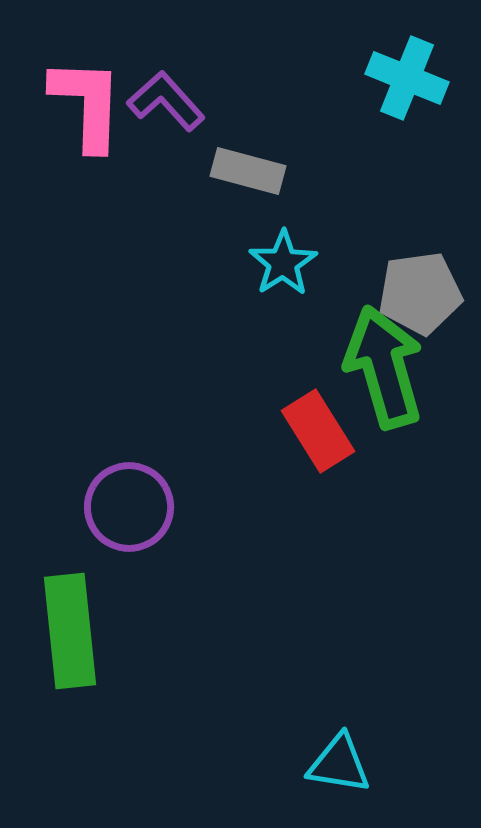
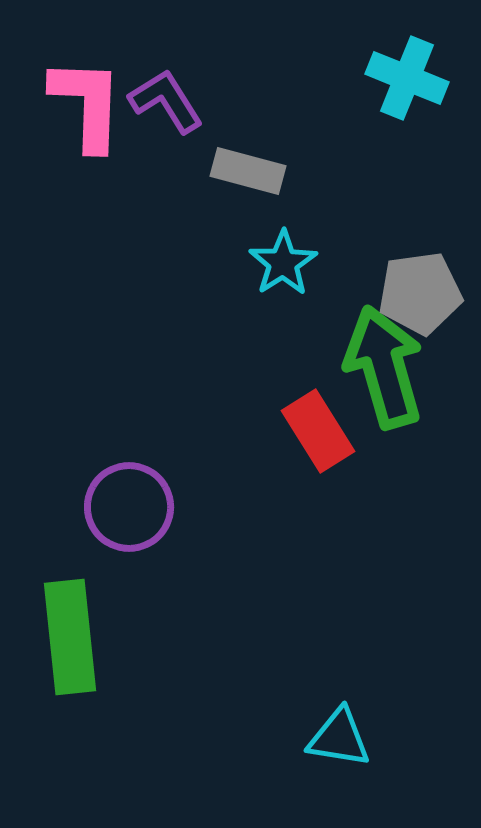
purple L-shape: rotated 10 degrees clockwise
green rectangle: moved 6 px down
cyan triangle: moved 26 px up
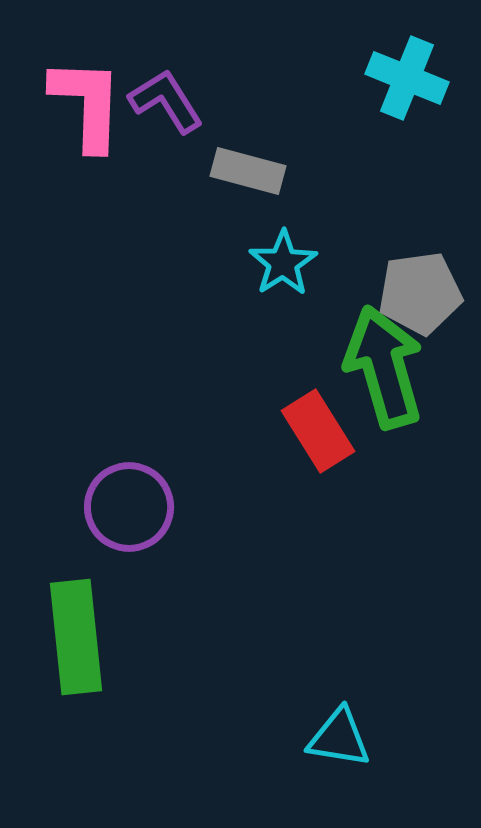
green rectangle: moved 6 px right
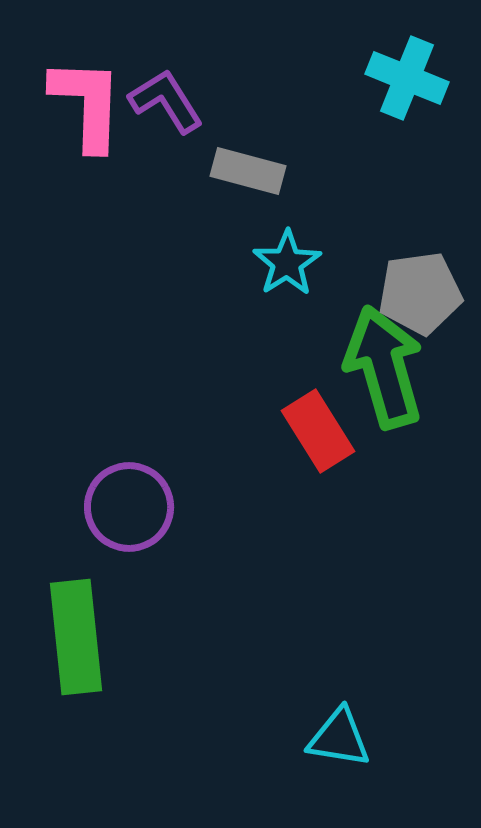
cyan star: moved 4 px right
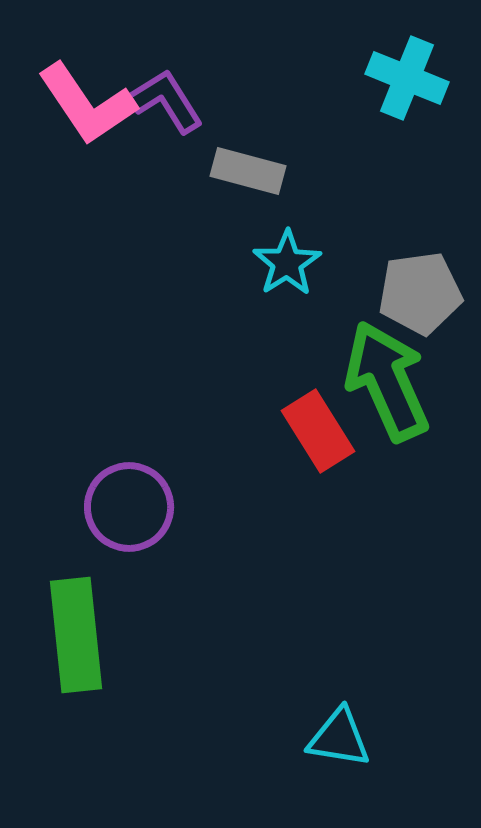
pink L-shape: rotated 144 degrees clockwise
green arrow: moved 3 px right, 14 px down; rotated 8 degrees counterclockwise
green rectangle: moved 2 px up
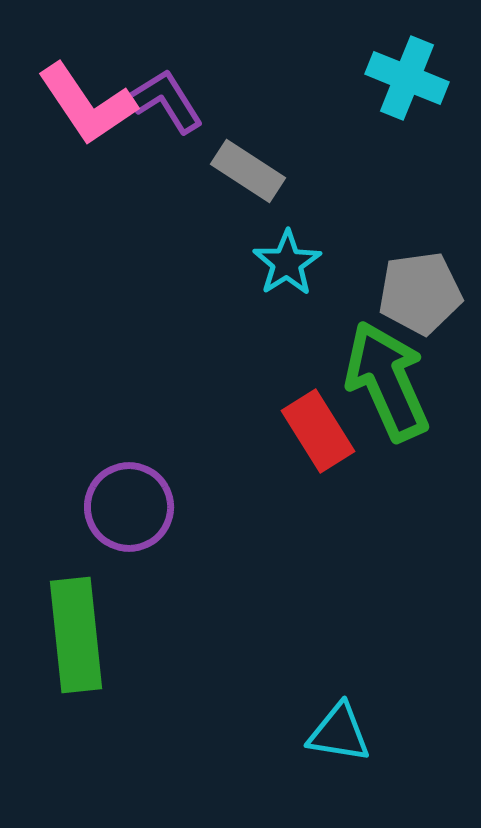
gray rectangle: rotated 18 degrees clockwise
cyan triangle: moved 5 px up
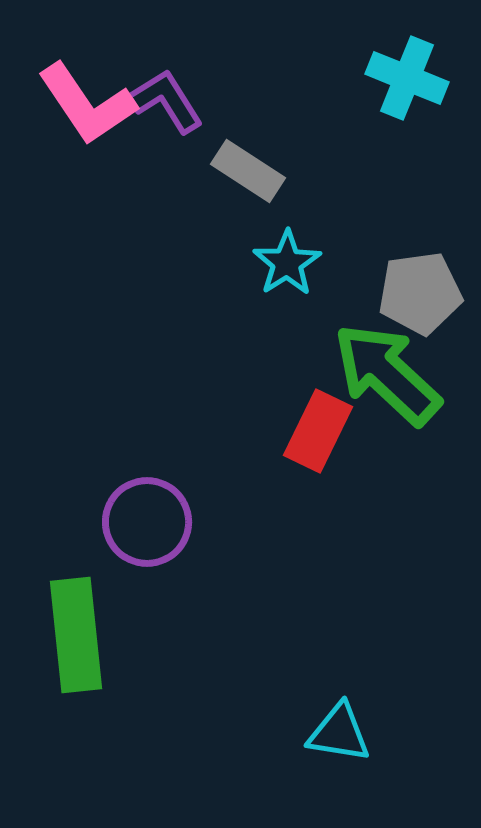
green arrow: moved 7 px up; rotated 23 degrees counterclockwise
red rectangle: rotated 58 degrees clockwise
purple circle: moved 18 px right, 15 px down
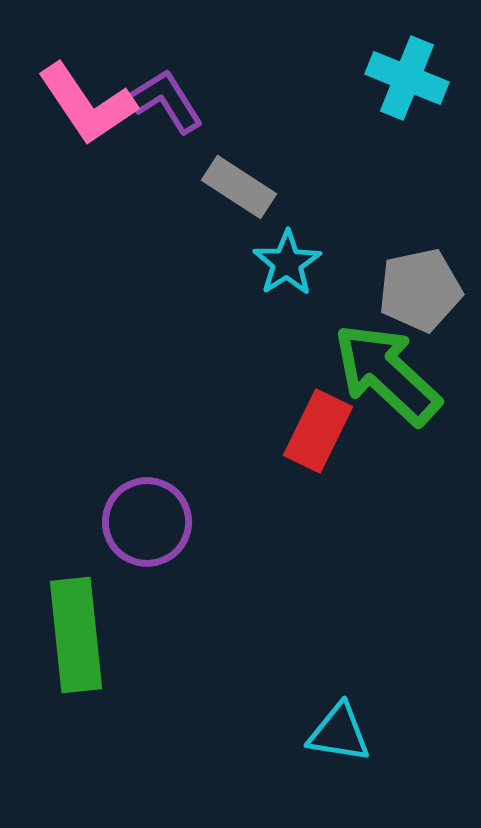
gray rectangle: moved 9 px left, 16 px down
gray pentagon: moved 3 px up; rotated 4 degrees counterclockwise
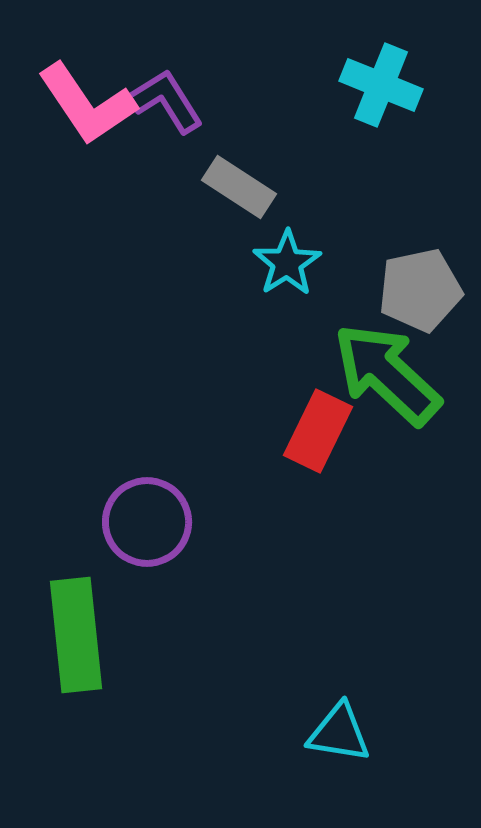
cyan cross: moved 26 px left, 7 px down
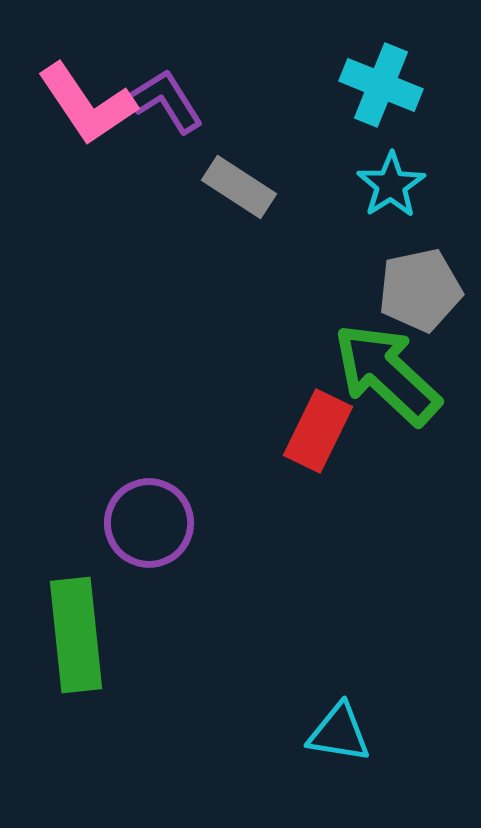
cyan star: moved 104 px right, 78 px up
purple circle: moved 2 px right, 1 px down
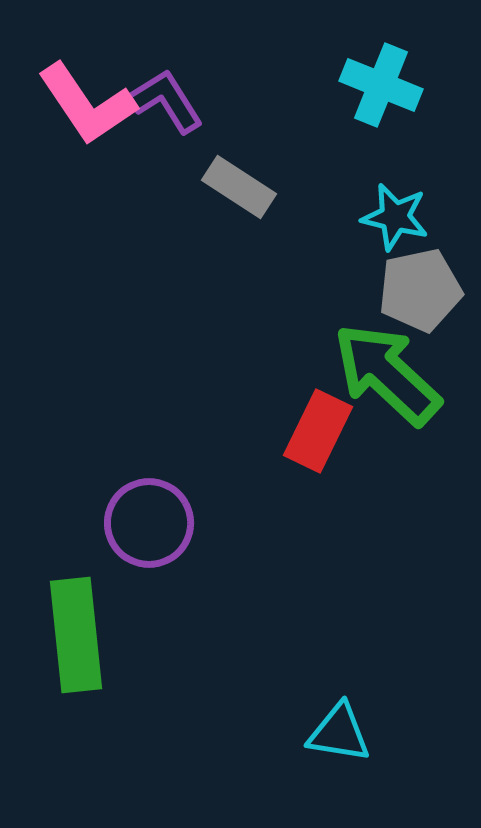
cyan star: moved 4 px right, 32 px down; rotated 26 degrees counterclockwise
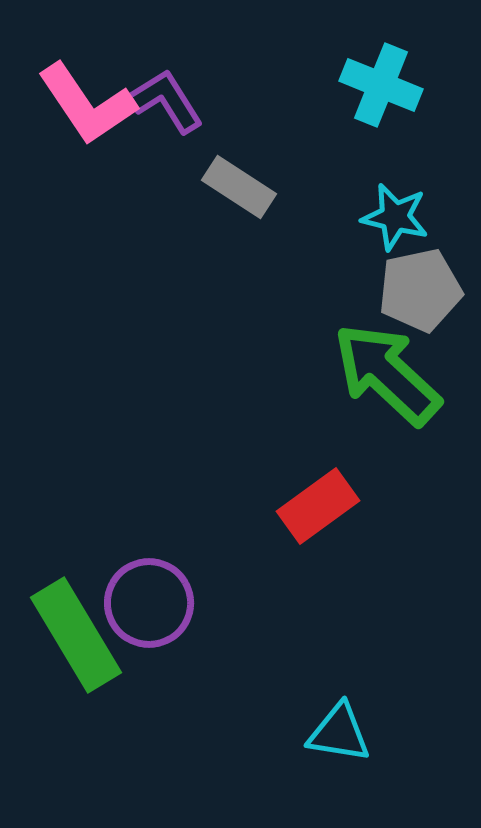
red rectangle: moved 75 px down; rotated 28 degrees clockwise
purple circle: moved 80 px down
green rectangle: rotated 25 degrees counterclockwise
